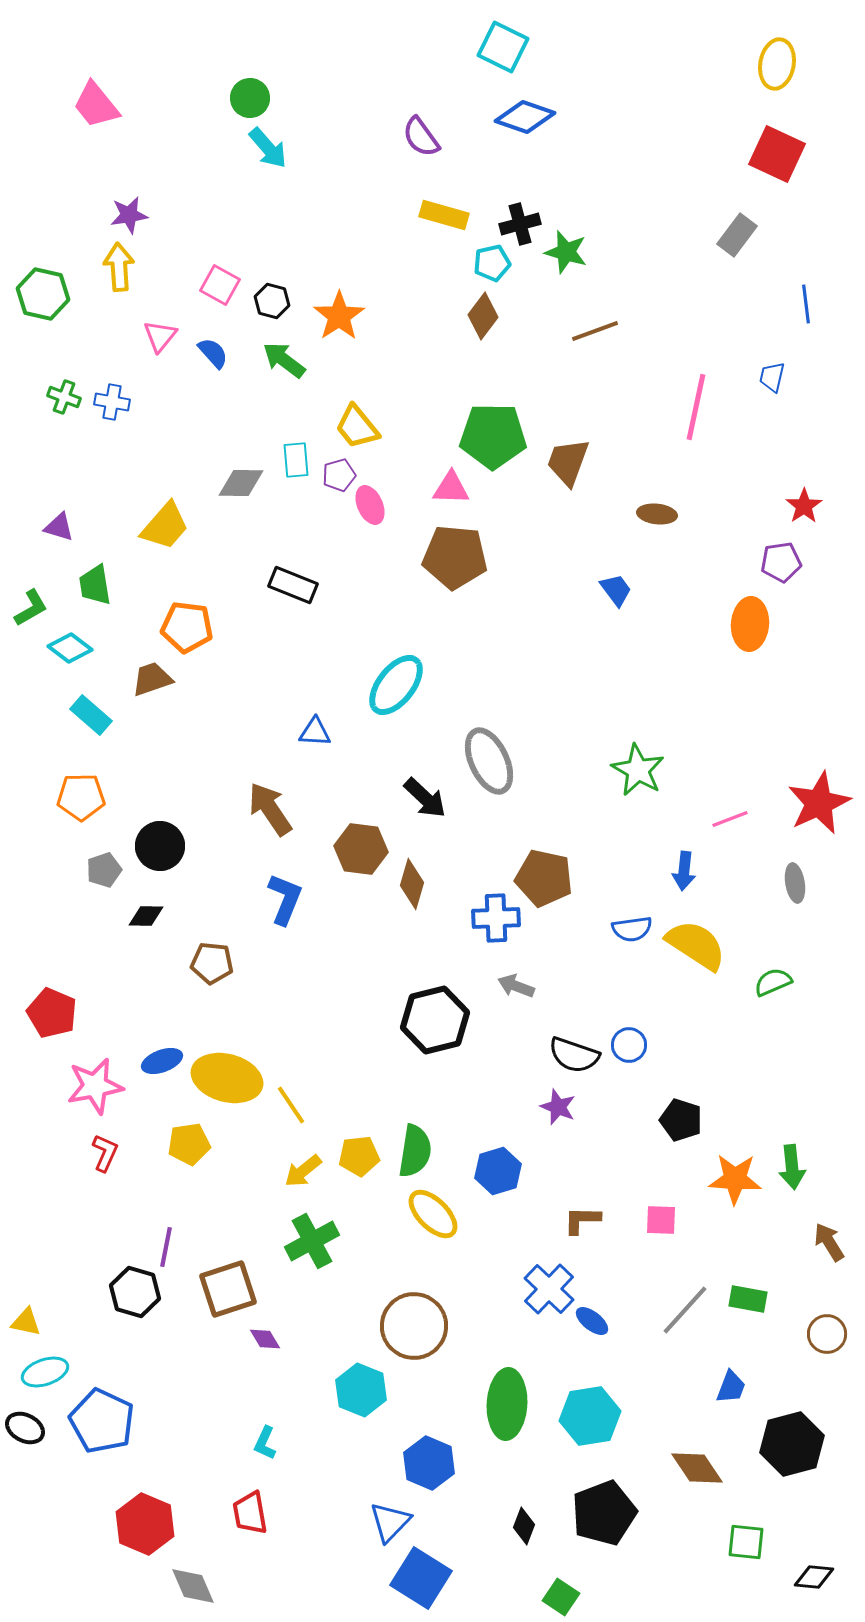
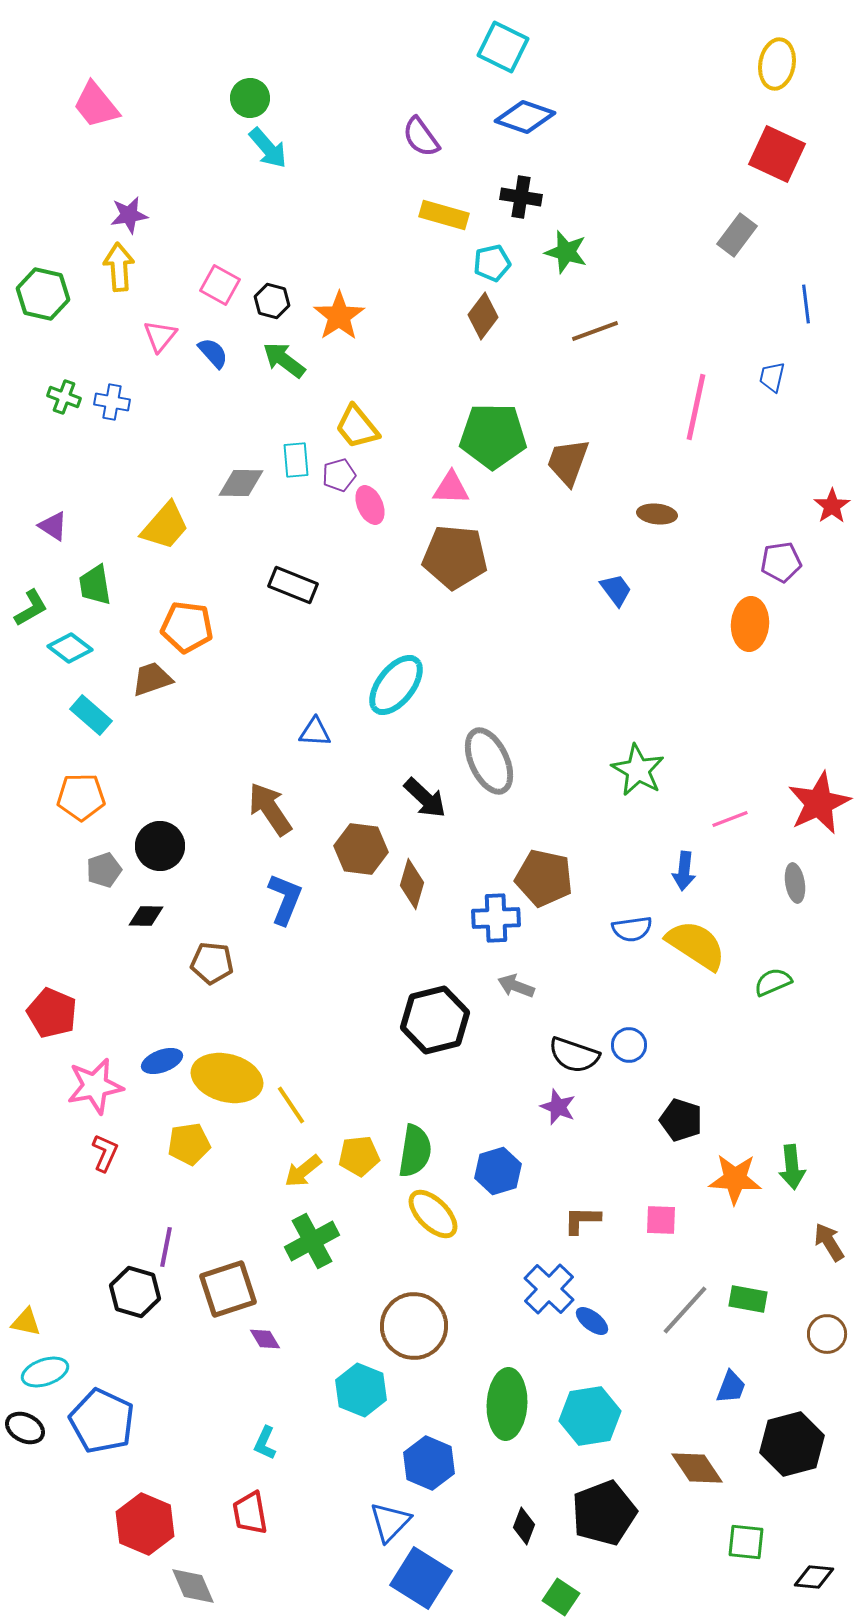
black cross at (520, 224): moved 1 px right, 27 px up; rotated 24 degrees clockwise
red star at (804, 506): moved 28 px right
purple triangle at (59, 527): moved 6 px left, 1 px up; rotated 16 degrees clockwise
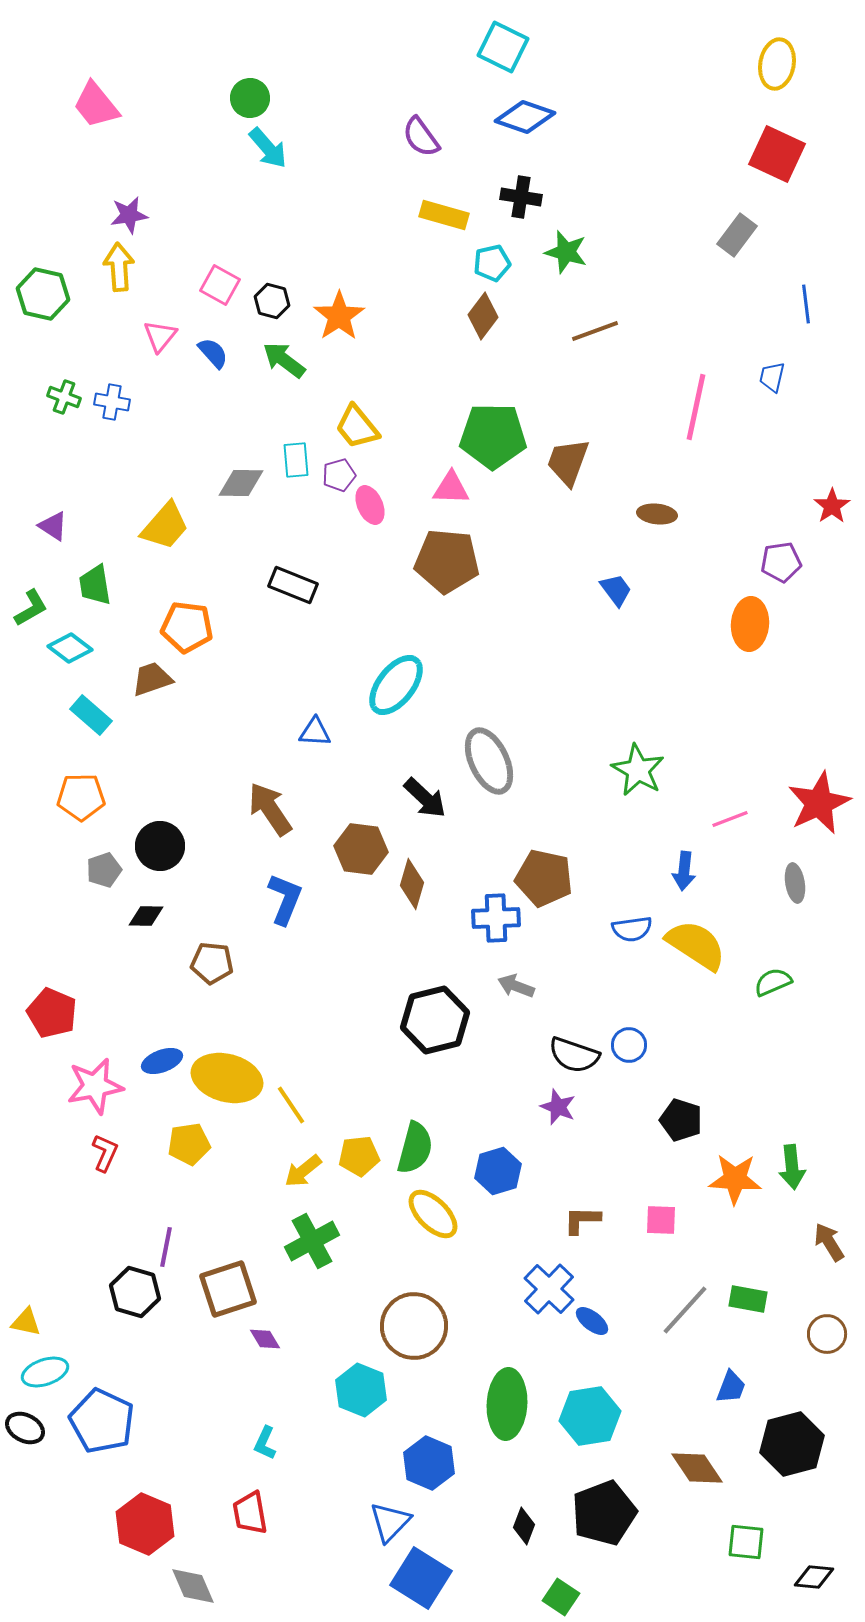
brown pentagon at (455, 557): moved 8 px left, 4 px down
green semicircle at (415, 1151): moved 3 px up; rotated 6 degrees clockwise
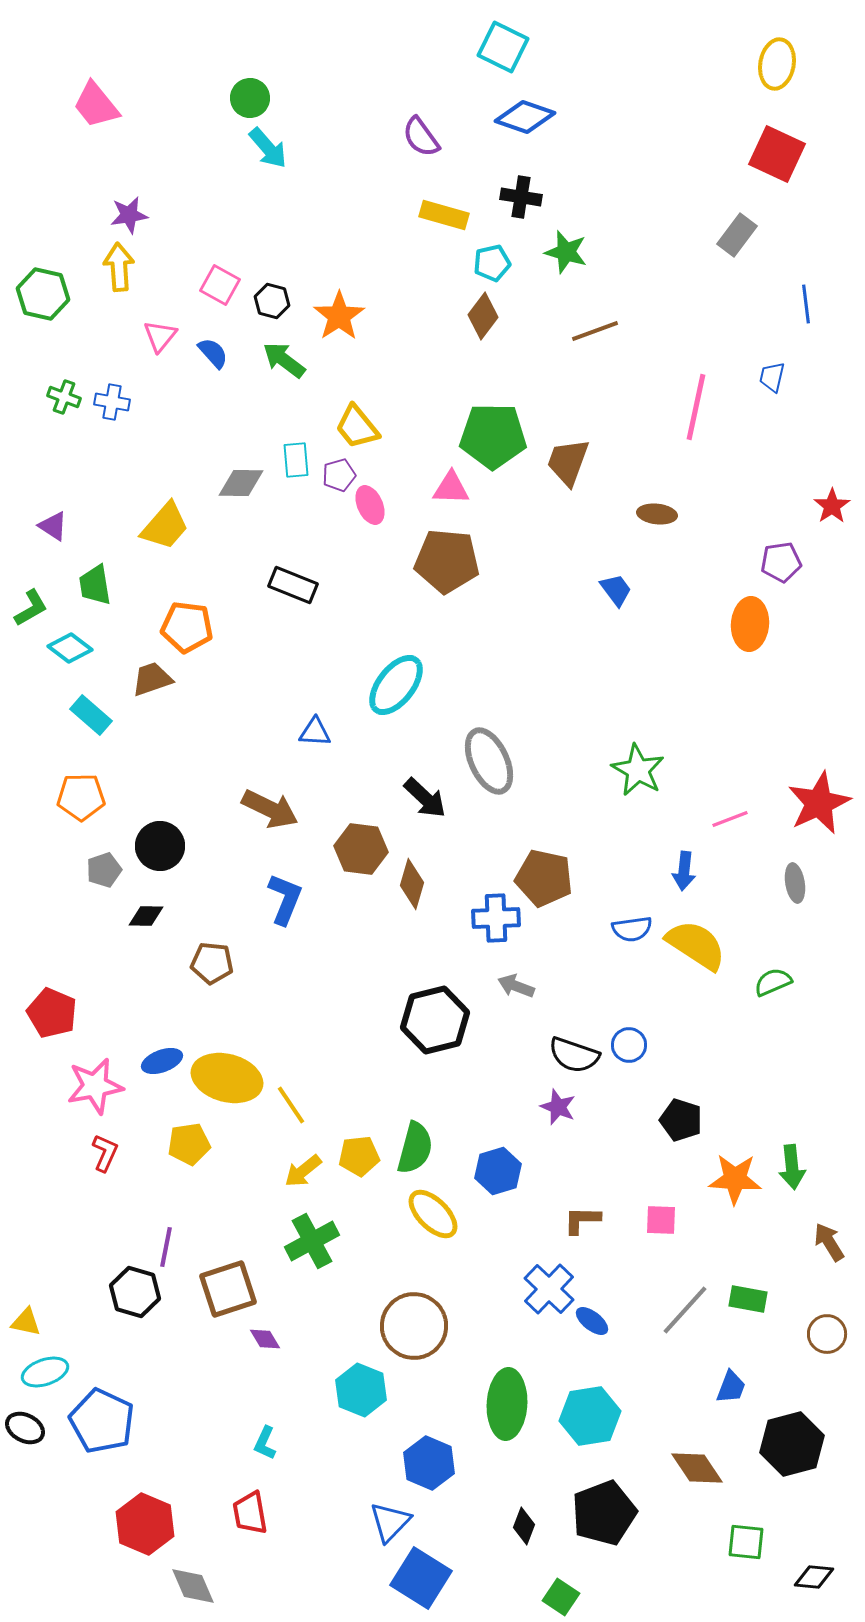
brown arrow at (270, 809): rotated 150 degrees clockwise
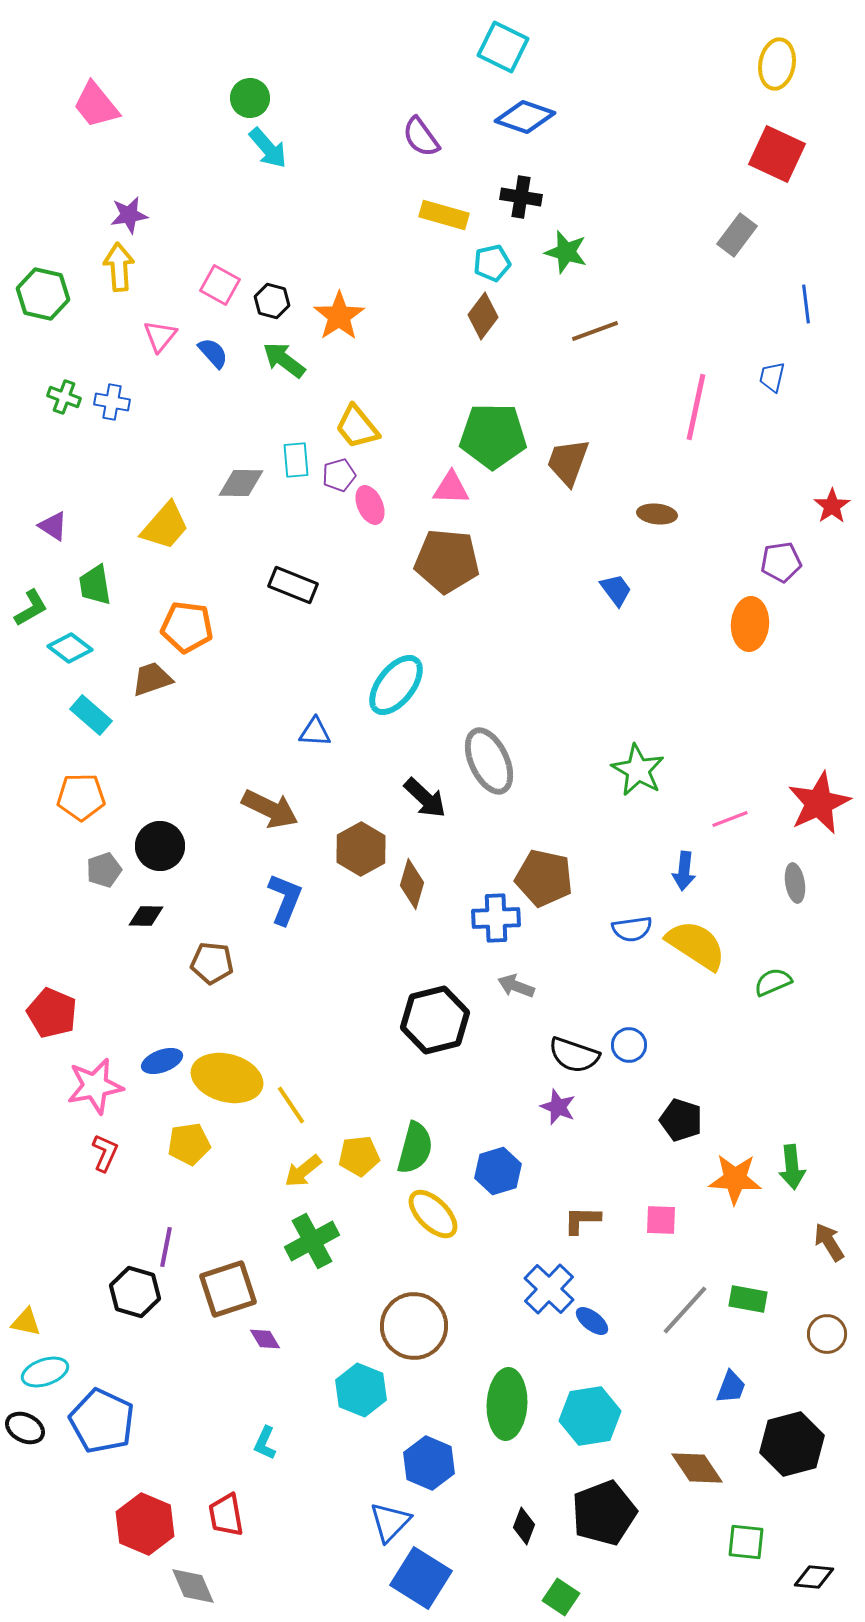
brown hexagon at (361, 849): rotated 24 degrees clockwise
red trapezoid at (250, 1513): moved 24 px left, 2 px down
